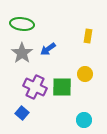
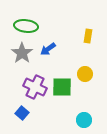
green ellipse: moved 4 px right, 2 px down
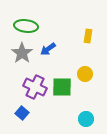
cyan circle: moved 2 px right, 1 px up
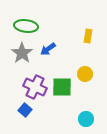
blue square: moved 3 px right, 3 px up
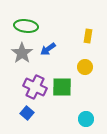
yellow circle: moved 7 px up
blue square: moved 2 px right, 3 px down
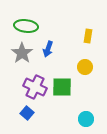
blue arrow: rotated 35 degrees counterclockwise
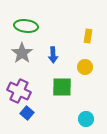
blue arrow: moved 5 px right, 6 px down; rotated 21 degrees counterclockwise
purple cross: moved 16 px left, 4 px down
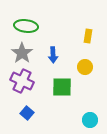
purple cross: moved 3 px right, 10 px up
cyan circle: moved 4 px right, 1 px down
